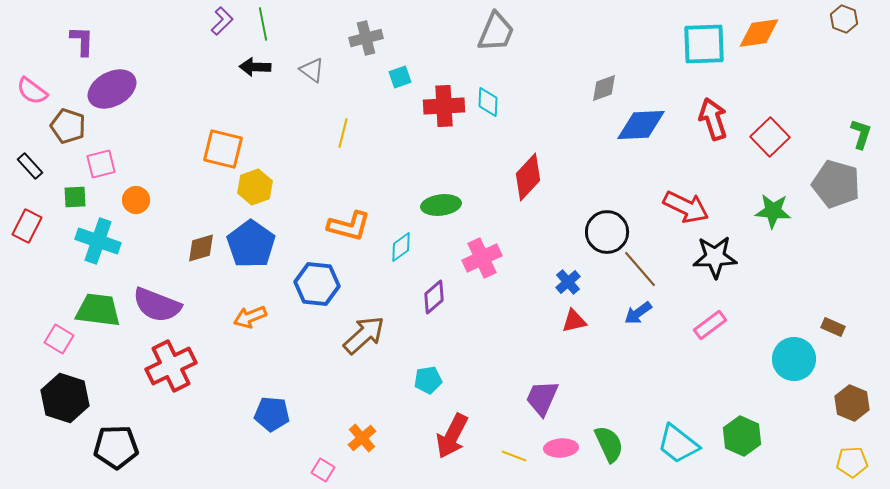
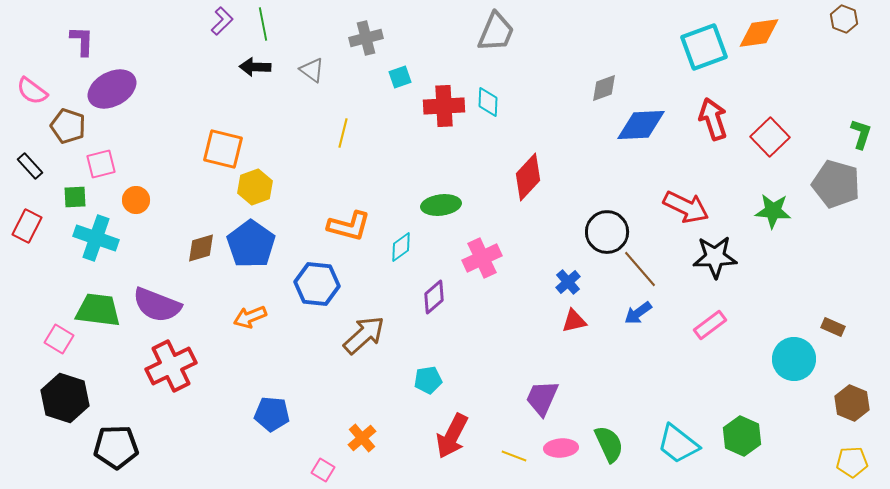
cyan square at (704, 44): moved 3 px down; rotated 18 degrees counterclockwise
cyan cross at (98, 241): moved 2 px left, 3 px up
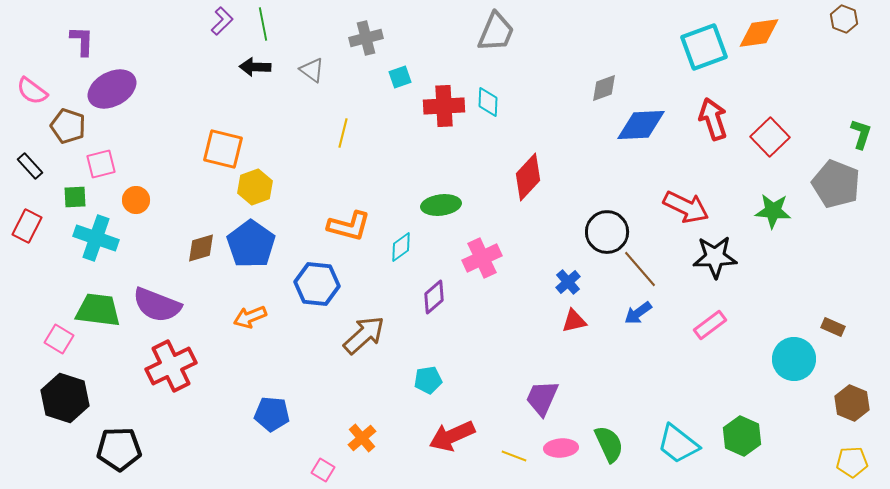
gray pentagon at (836, 184): rotated 6 degrees clockwise
red arrow at (452, 436): rotated 39 degrees clockwise
black pentagon at (116, 447): moved 3 px right, 2 px down
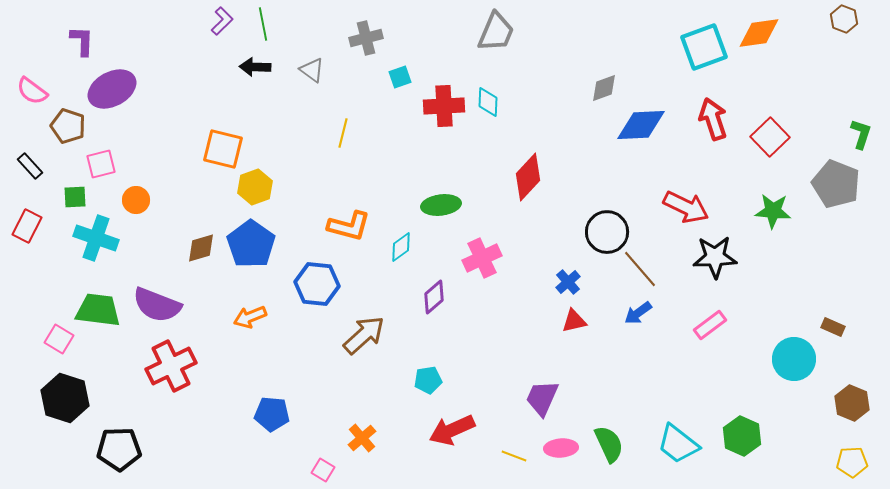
red arrow at (452, 436): moved 6 px up
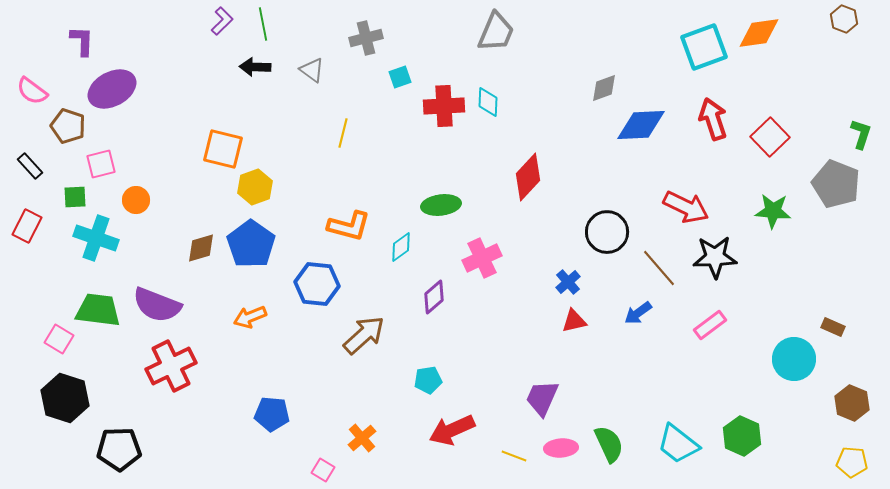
brown line at (640, 269): moved 19 px right, 1 px up
yellow pentagon at (852, 462): rotated 8 degrees clockwise
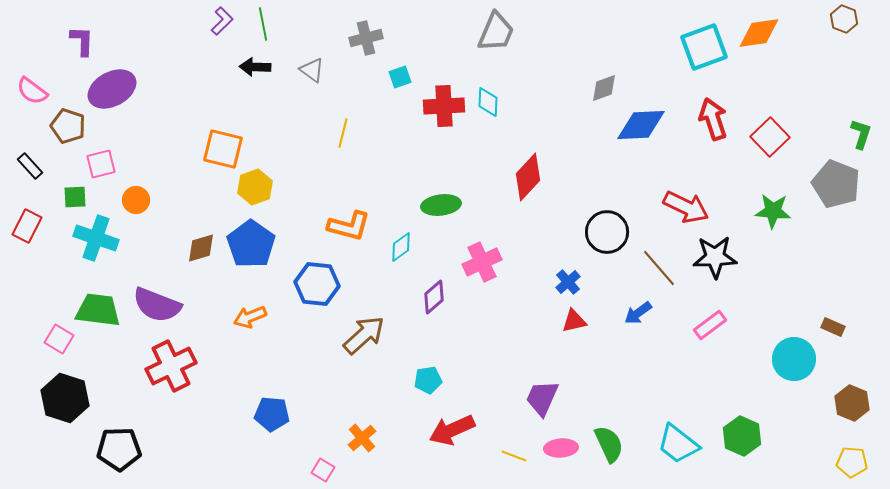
pink cross at (482, 258): moved 4 px down
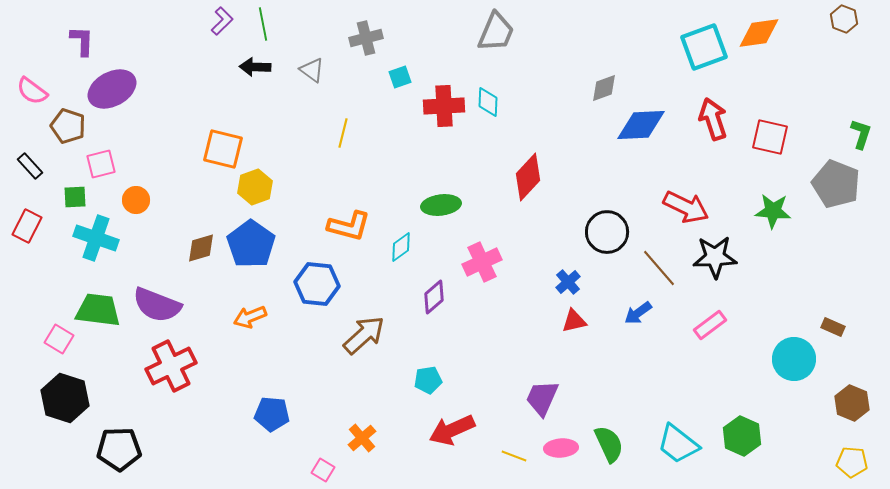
red square at (770, 137): rotated 33 degrees counterclockwise
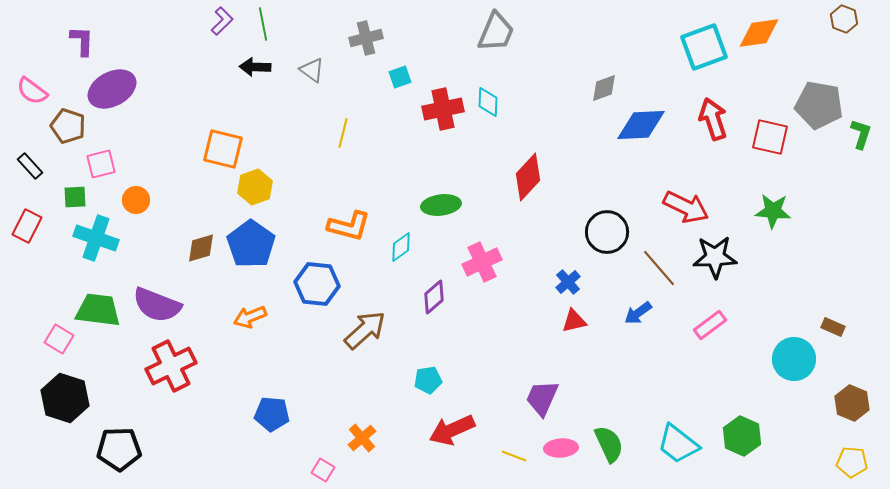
red cross at (444, 106): moved 1 px left, 3 px down; rotated 9 degrees counterclockwise
gray pentagon at (836, 184): moved 17 px left, 79 px up; rotated 12 degrees counterclockwise
brown arrow at (364, 335): moved 1 px right, 5 px up
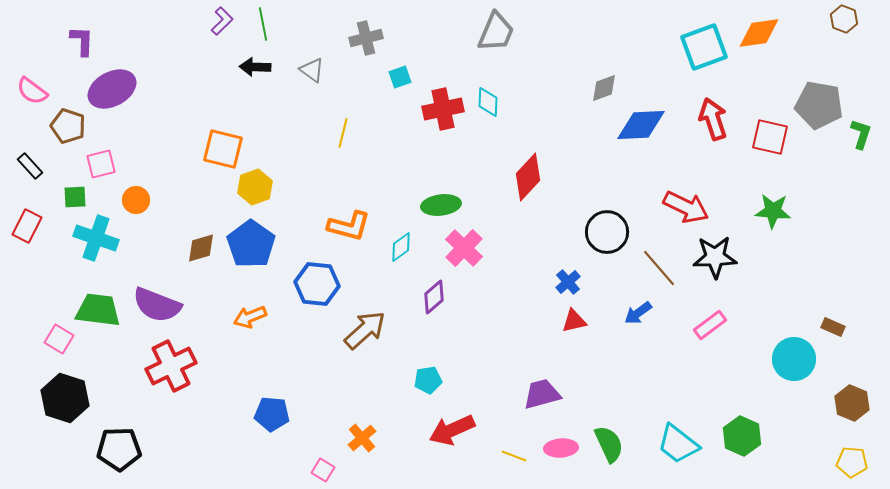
pink cross at (482, 262): moved 18 px left, 14 px up; rotated 21 degrees counterclockwise
purple trapezoid at (542, 398): moved 4 px up; rotated 51 degrees clockwise
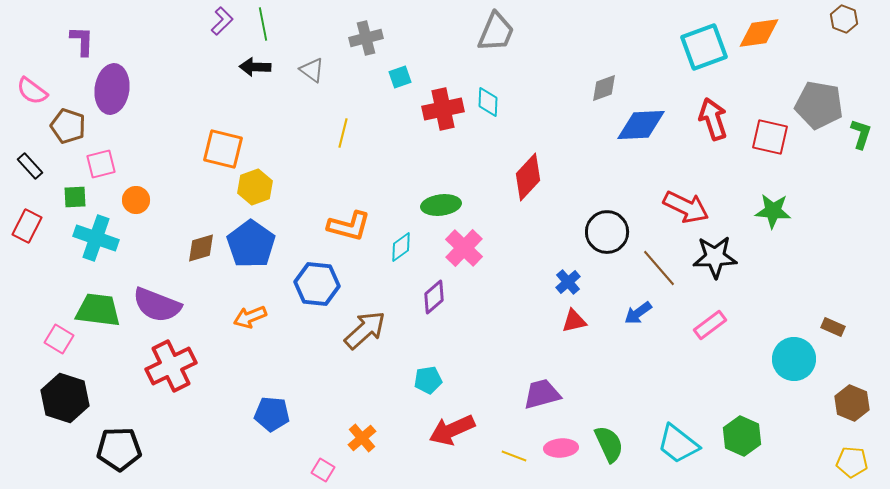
purple ellipse at (112, 89): rotated 54 degrees counterclockwise
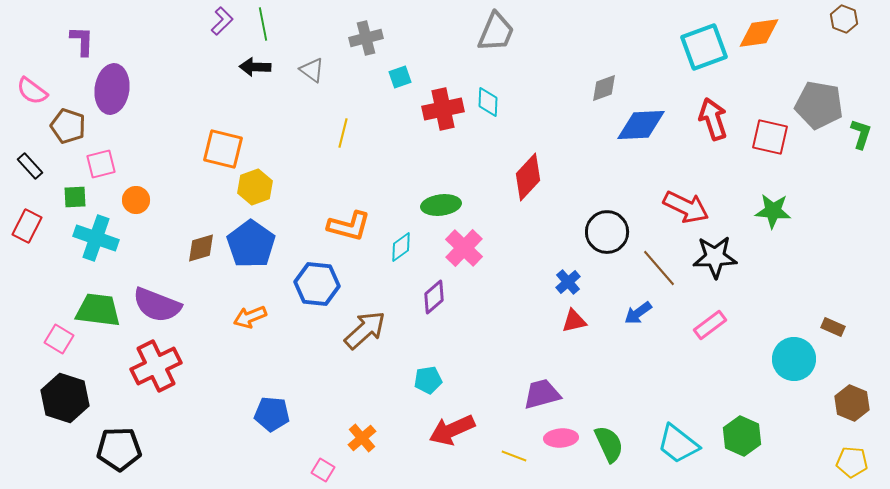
red cross at (171, 366): moved 15 px left
pink ellipse at (561, 448): moved 10 px up
